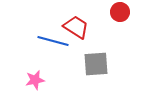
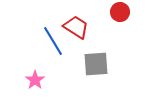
blue line: rotated 44 degrees clockwise
pink star: rotated 24 degrees counterclockwise
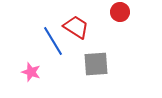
pink star: moved 4 px left, 8 px up; rotated 18 degrees counterclockwise
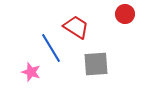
red circle: moved 5 px right, 2 px down
blue line: moved 2 px left, 7 px down
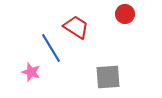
gray square: moved 12 px right, 13 px down
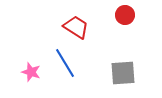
red circle: moved 1 px down
blue line: moved 14 px right, 15 px down
gray square: moved 15 px right, 4 px up
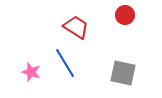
gray square: rotated 16 degrees clockwise
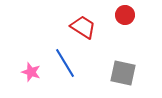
red trapezoid: moved 7 px right
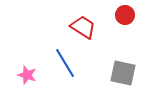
pink star: moved 4 px left, 3 px down
